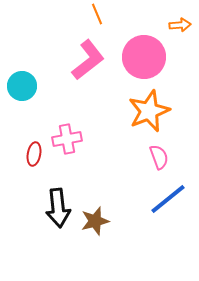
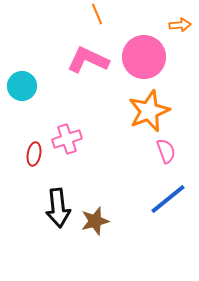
pink L-shape: rotated 117 degrees counterclockwise
pink cross: rotated 8 degrees counterclockwise
pink semicircle: moved 7 px right, 6 px up
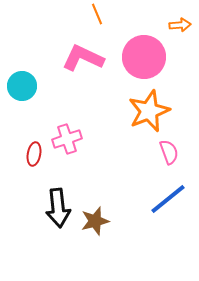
pink L-shape: moved 5 px left, 2 px up
pink semicircle: moved 3 px right, 1 px down
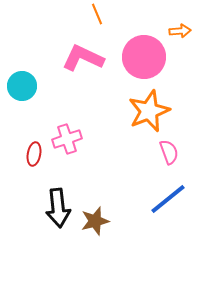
orange arrow: moved 6 px down
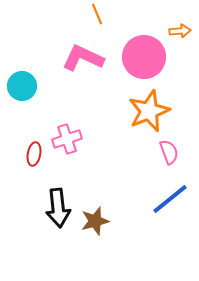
blue line: moved 2 px right
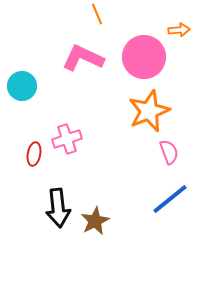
orange arrow: moved 1 px left, 1 px up
brown star: rotated 12 degrees counterclockwise
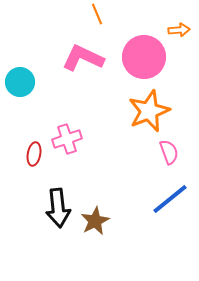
cyan circle: moved 2 px left, 4 px up
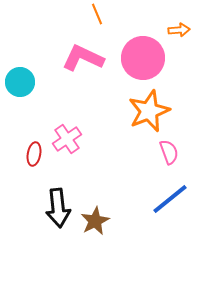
pink circle: moved 1 px left, 1 px down
pink cross: rotated 16 degrees counterclockwise
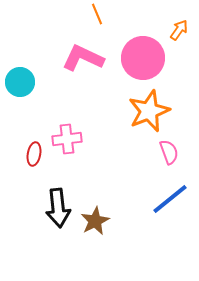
orange arrow: rotated 50 degrees counterclockwise
pink cross: rotated 28 degrees clockwise
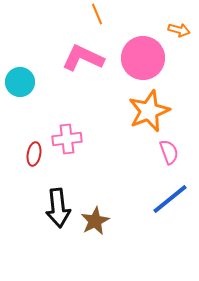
orange arrow: rotated 70 degrees clockwise
